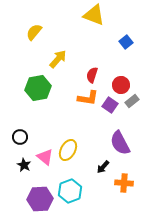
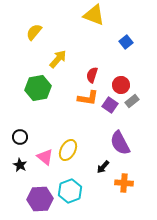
black star: moved 4 px left
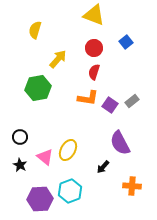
yellow semicircle: moved 1 px right, 2 px up; rotated 24 degrees counterclockwise
red semicircle: moved 2 px right, 3 px up
red circle: moved 27 px left, 37 px up
orange cross: moved 8 px right, 3 px down
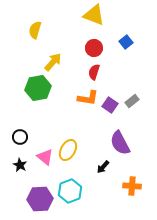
yellow arrow: moved 5 px left, 3 px down
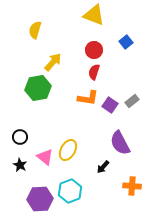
red circle: moved 2 px down
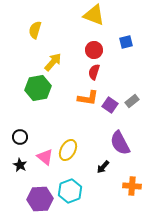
blue square: rotated 24 degrees clockwise
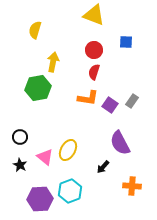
blue square: rotated 16 degrees clockwise
yellow arrow: rotated 30 degrees counterclockwise
gray rectangle: rotated 16 degrees counterclockwise
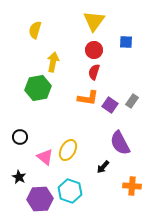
yellow triangle: moved 6 px down; rotated 45 degrees clockwise
black star: moved 1 px left, 12 px down
cyan hexagon: rotated 20 degrees counterclockwise
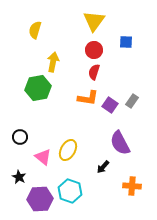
pink triangle: moved 2 px left
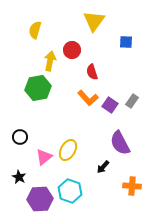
red circle: moved 22 px left
yellow arrow: moved 3 px left, 1 px up
red semicircle: moved 2 px left; rotated 35 degrees counterclockwise
orange L-shape: rotated 40 degrees clockwise
pink triangle: moved 1 px right; rotated 42 degrees clockwise
